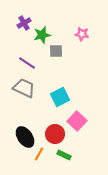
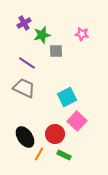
cyan square: moved 7 px right
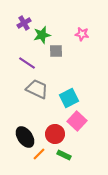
gray trapezoid: moved 13 px right, 1 px down
cyan square: moved 2 px right, 1 px down
orange line: rotated 16 degrees clockwise
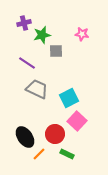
purple cross: rotated 16 degrees clockwise
green rectangle: moved 3 px right, 1 px up
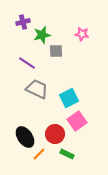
purple cross: moved 1 px left, 1 px up
pink square: rotated 12 degrees clockwise
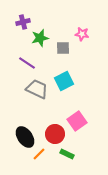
green star: moved 2 px left, 3 px down
gray square: moved 7 px right, 3 px up
cyan square: moved 5 px left, 17 px up
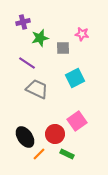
cyan square: moved 11 px right, 3 px up
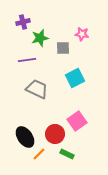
purple line: moved 3 px up; rotated 42 degrees counterclockwise
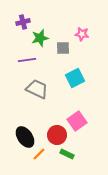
red circle: moved 2 px right, 1 px down
